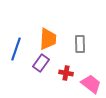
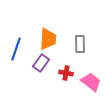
pink trapezoid: moved 2 px up
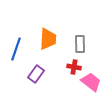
purple rectangle: moved 5 px left, 11 px down
red cross: moved 8 px right, 6 px up
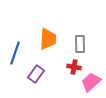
blue line: moved 1 px left, 4 px down
pink trapezoid: rotated 80 degrees counterclockwise
